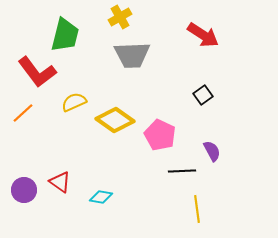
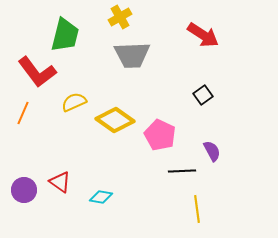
orange line: rotated 25 degrees counterclockwise
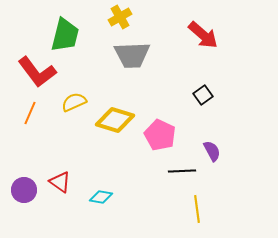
red arrow: rotated 8 degrees clockwise
orange line: moved 7 px right
yellow diamond: rotated 18 degrees counterclockwise
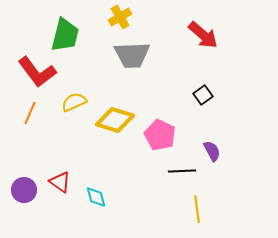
cyan diamond: moved 5 px left; rotated 65 degrees clockwise
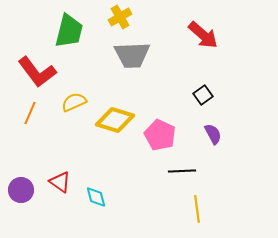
green trapezoid: moved 4 px right, 4 px up
purple semicircle: moved 1 px right, 17 px up
purple circle: moved 3 px left
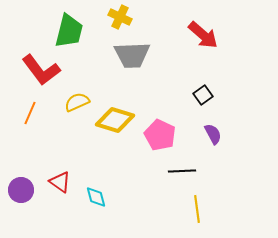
yellow cross: rotated 35 degrees counterclockwise
red L-shape: moved 4 px right, 2 px up
yellow semicircle: moved 3 px right
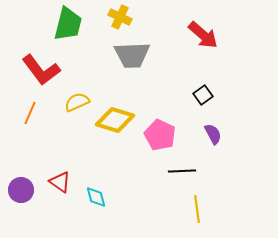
green trapezoid: moved 1 px left, 7 px up
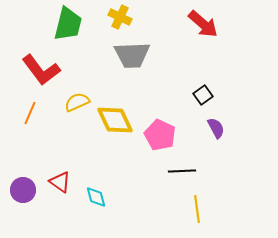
red arrow: moved 11 px up
yellow diamond: rotated 48 degrees clockwise
purple semicircle: moved 3 px right, 6 px up
purple circle: moved 2 px right
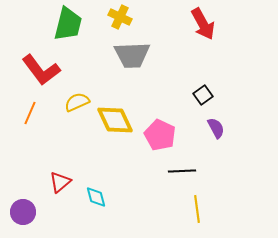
red arrow: rotated 20 degrees clockwise
red triangle: rotated 45 degrees clockwise
purple circle: moved 22 px down
